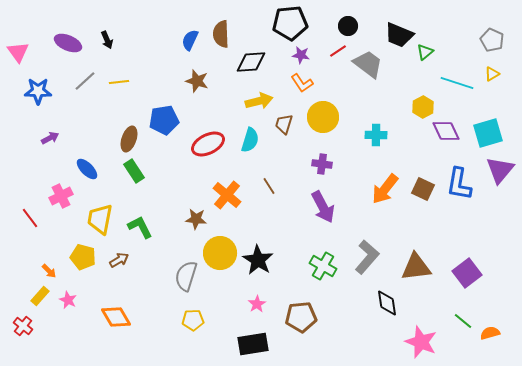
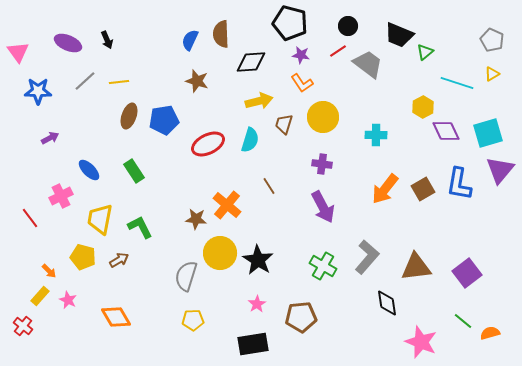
black pentagon at (290, 23): rotated 20 degrees clockwise
brown ellipse at (129, 139): moved 23 px up
blue ellipse at (87, 169): moved 2 px right, 1 px down
brown square at (423, 189): rotated 35 degrees clockwise
orange cross at (227, 195): moved 10 px down
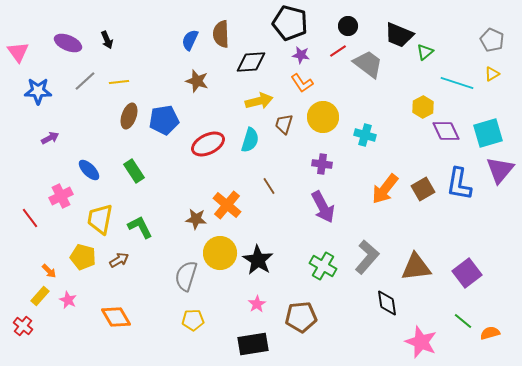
cyan cross at (376, 135): moved 11 px left; rotated 15 degrees clockwise
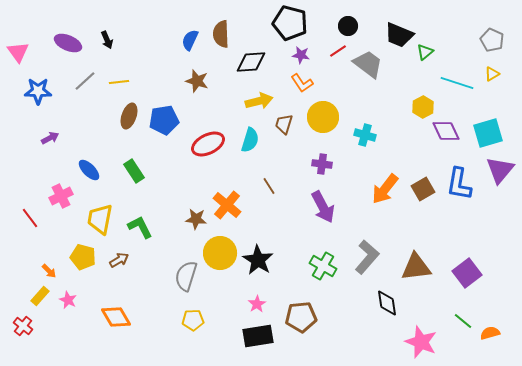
black rectangle at (253, 344): moved 5 px right, 8 px up
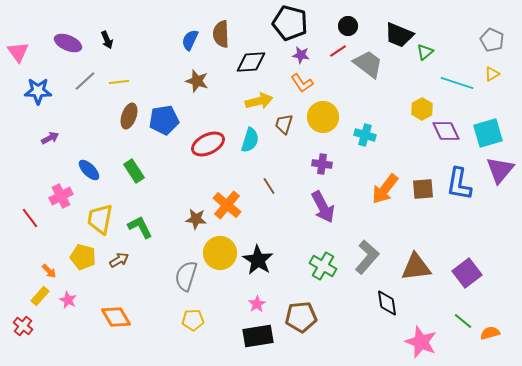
yellow hexagon at (423, 107): moved 1 px left, 2 px down
brown square at (423, 189): rotated 25 degrees clockwise
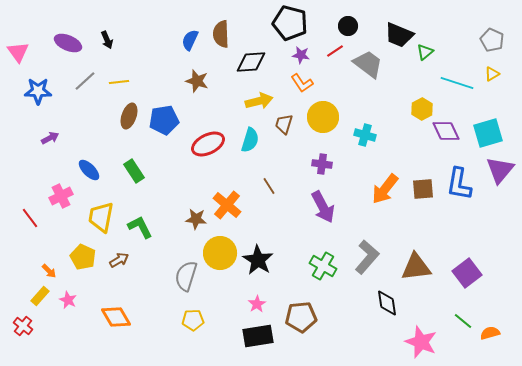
red line at (338, 51): moved 3 px left
yellow trapezoid at (100, 219): moved 1 px right, 2 px up
yellow pentagon at (83, 257): rotated 10 degrees clockwise
